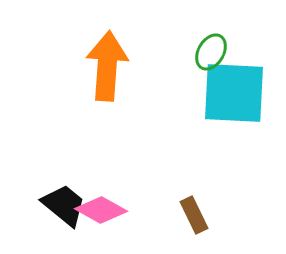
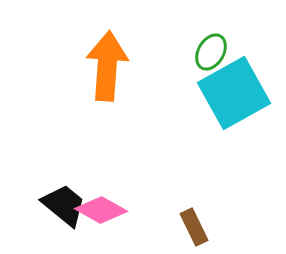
cyan square: rotated 32 degrees counterclockwise
brown rectangle: moved 12 px down
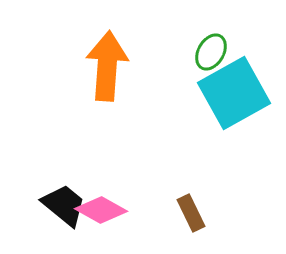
brown rectangle: moved 3 px left, 14 px up
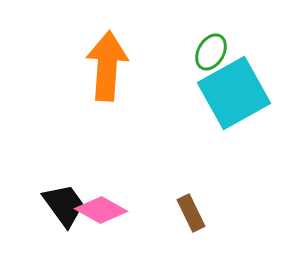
black trapezoid: rotated 15 degrees clockwise
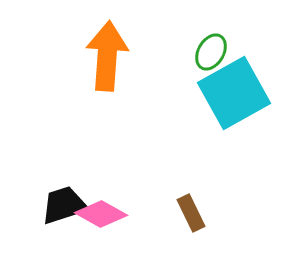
orange arrow: moved 10 px up
black trapezoid: rotated 72 degrees counterclockwise
pink diamond: moved 4 px down
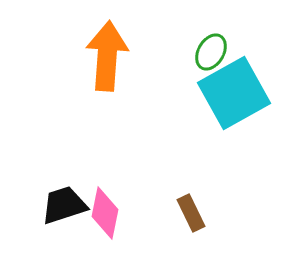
pink diamond: moved 4 px right, 1 px up; rotated 72 degrees clockwise
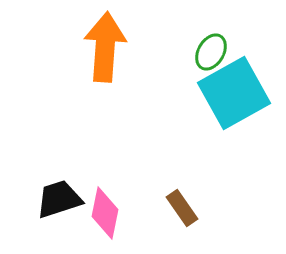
orange arrow: moved 2 px left, 9 px up
black trapezoid: moved 5 px left, 6 px up
brown rectangle: moved 9 px left, 5 px up; rotated 9 degrees counterclockwise
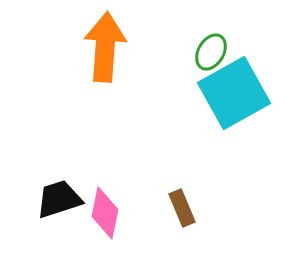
brown rectangle: rotated 12 degrees clockwise
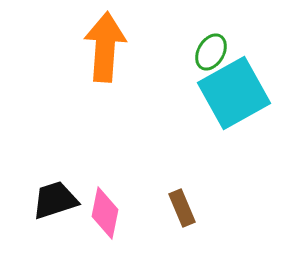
black trapezoid: moved 4 px left, 1 px down
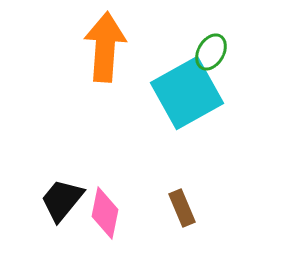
cyan square: moved 47 px left
black trapezoid: moved 7 px right; rotated 33 degrees counterclockwise
